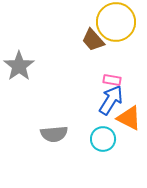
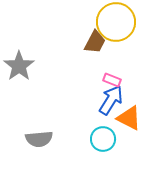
brown trapezoid: moved 2 px right, 2 px down; rotated 110 degrees counterclockwise
pink rectangle: rotated 12 degrees clockwise
gray semicircle: moved 15 px left, 5 px down
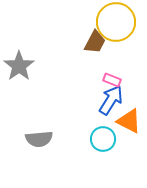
orange triangle: moved 3 px down
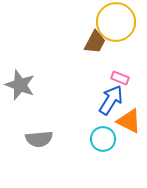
gray star: moved 1 px right, 19 px down; rotated 16 degrees counterclockwise
pink rectangle: moved 8 px right, 2 px up
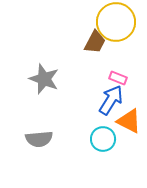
pink rectangle: moved 2 px left
gray star: moved 24 px right, 6 px up
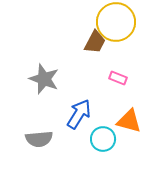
blue arrow: moved 32 px left, 14 px down
orange triangle: rotated 12 degrees counterclockwise
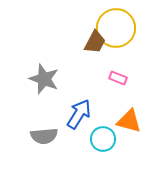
yellow circle: moved 6 px down
gray semicircle: moved 5 px right, 3 px up
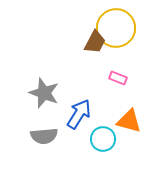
gray star: moved 14 px down
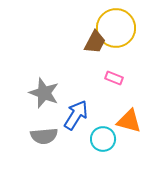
pink rectangle: moved 4 px left
blue arrow: moved 3 px left, 1 px down
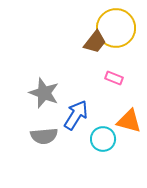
brown trapezoid: rotated 10 degrees clockwise
